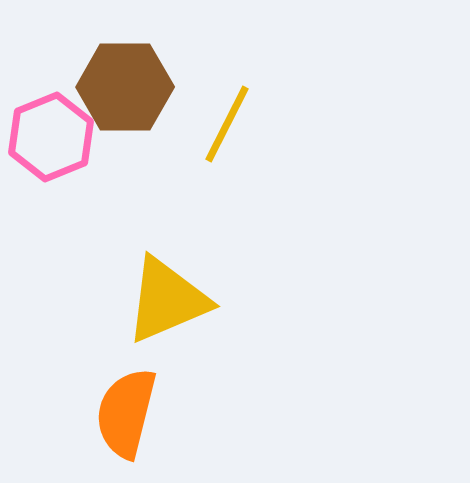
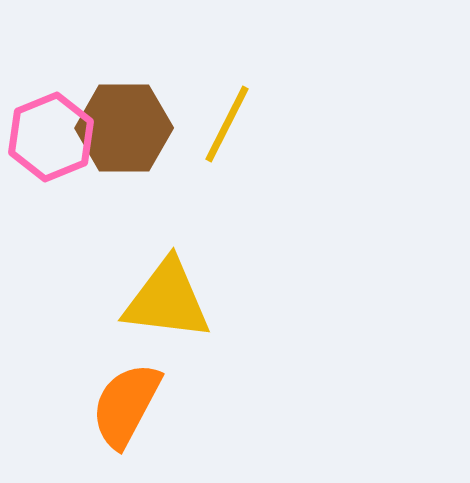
brown hexagon: moved 1 px left, 41 px down
yellow triangle: rotated 30 degrees clockwise
orange semicircle: moved 8 px up; rotated 14 degrees clockwise
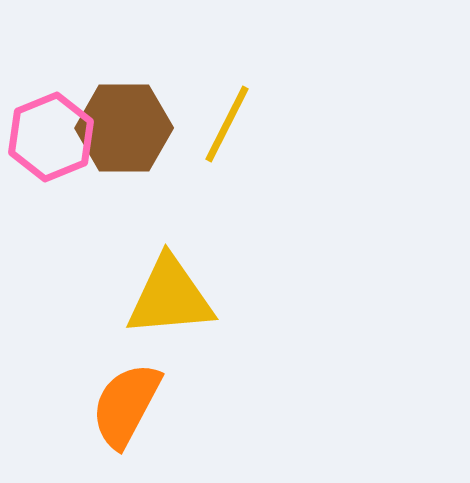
yellow triangle: moved 3 px right, 3 px up; rotated 12 degrees counterclockwise
